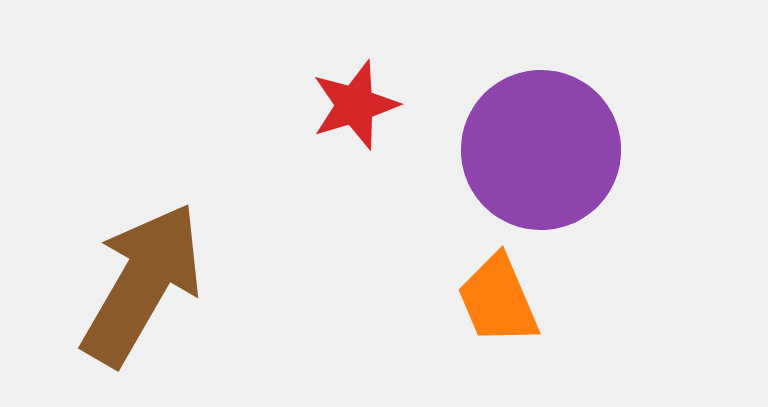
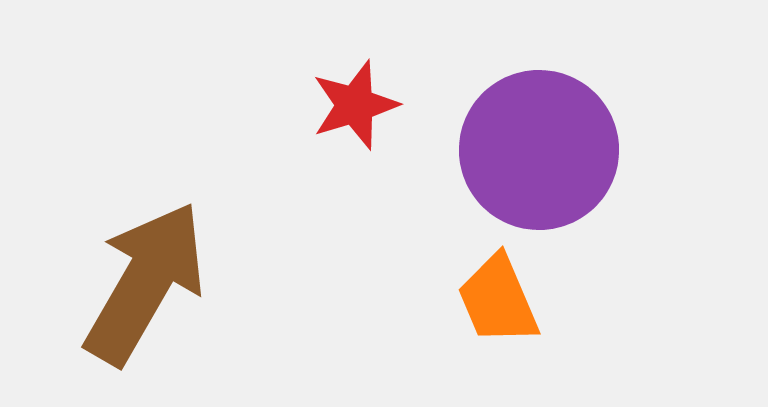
purple circle: moved 2 px left
brown arrow: moved 3 px right, 1 px up
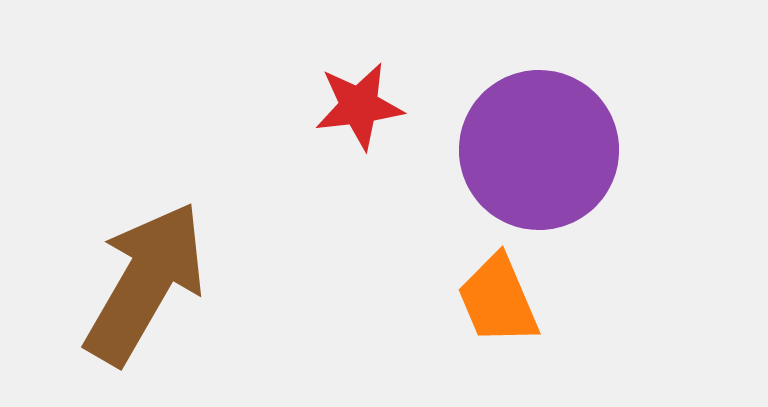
red star: moved 4 px right, 1 px down; rotated 10 degrees clockwise
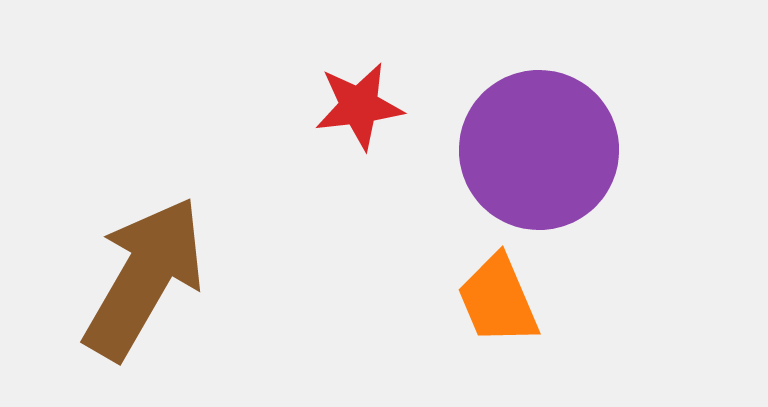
brown arrow: moved 1 px left, 5 px up
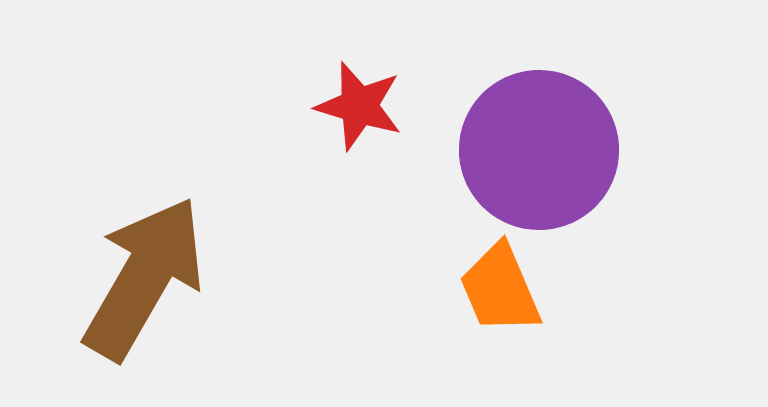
red star: rotated 24 degrees clockwise
orange trapezoid: moved 2 px right, 11 px up
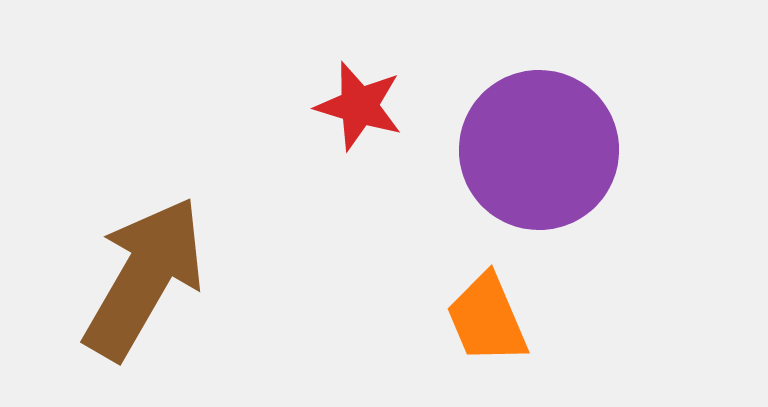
orange trapezoid: moved 13 px left, 30 px down
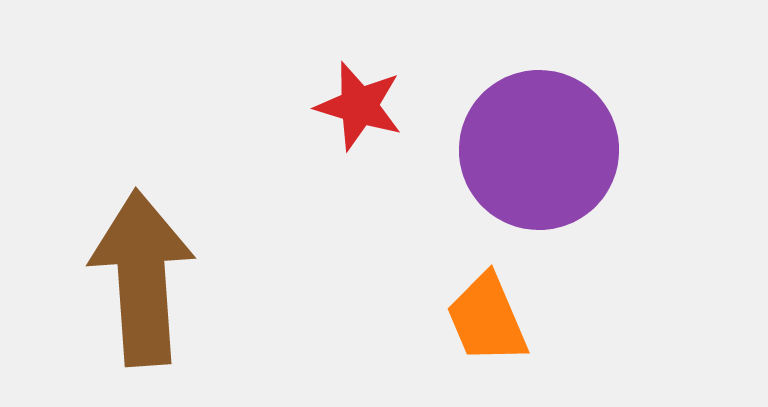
brown arrow: moved 2 px left; rotated 34 degrees counterclockwise
